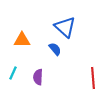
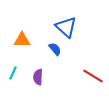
blue triangle: moved 1 px right
red line: moved 2 px up; rotated 55 degrees counterclockwise
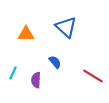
orange triangle: moved 4 px right, 6 px up
blue semicircle: moved 13 px down
purple semicircle: moved 2 px left, 3 px down
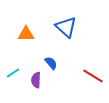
blue semicircle: moved 4 px left, 1 px down
cyan line: rotated 32 degrees clockwise
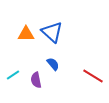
blue triangle: moved 14 px left, 5 px down
blue semicircle: moved 2 px right, 1 px down
cyan line: moved 2 px down
purple semicircle: rotated 14 degrees counterclockwise
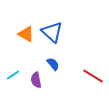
orange triangle: rotated 30 degrees clockwise
